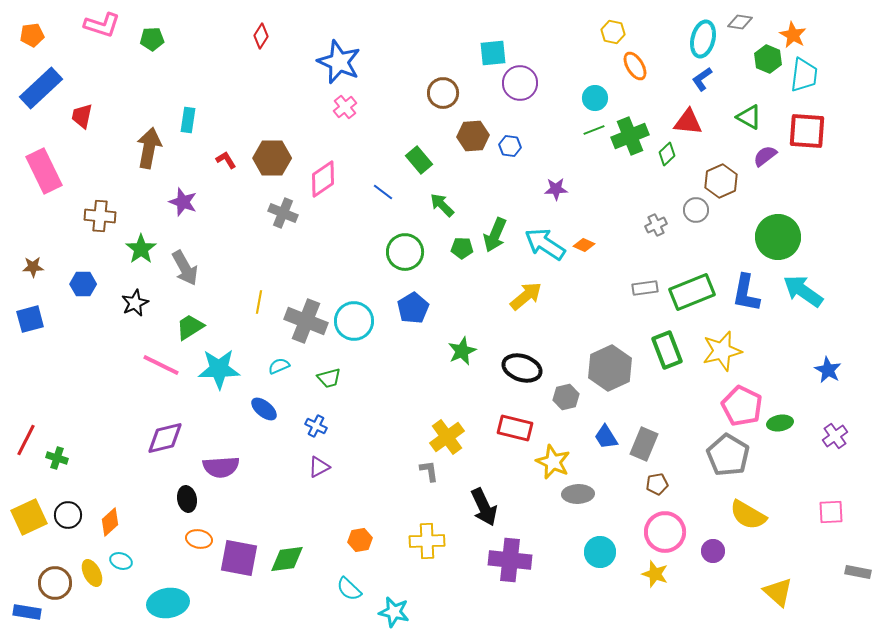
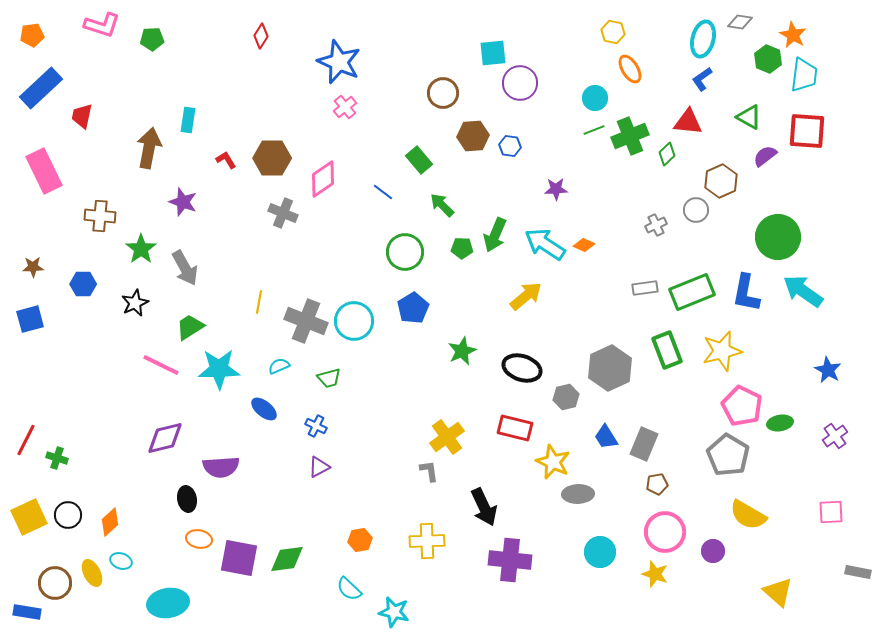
orange ellipse at (635, 66): moved 5 px left, 3 px down
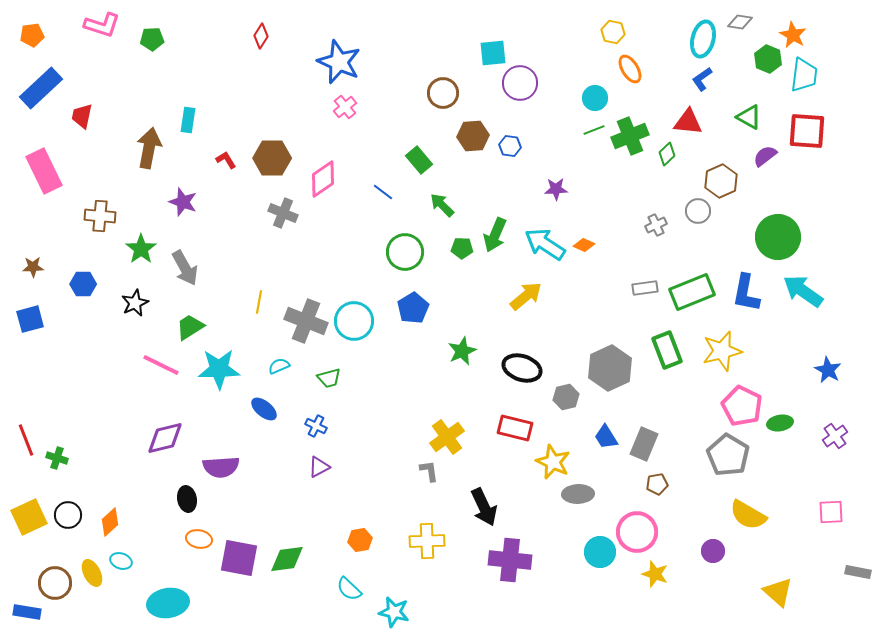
gray circle at (696, 210): moved 2 px right, 1 px down
red line at (26, 440): rotated 48 degrees counterclockwise
pink circle at (665, 532): moved 28 px left
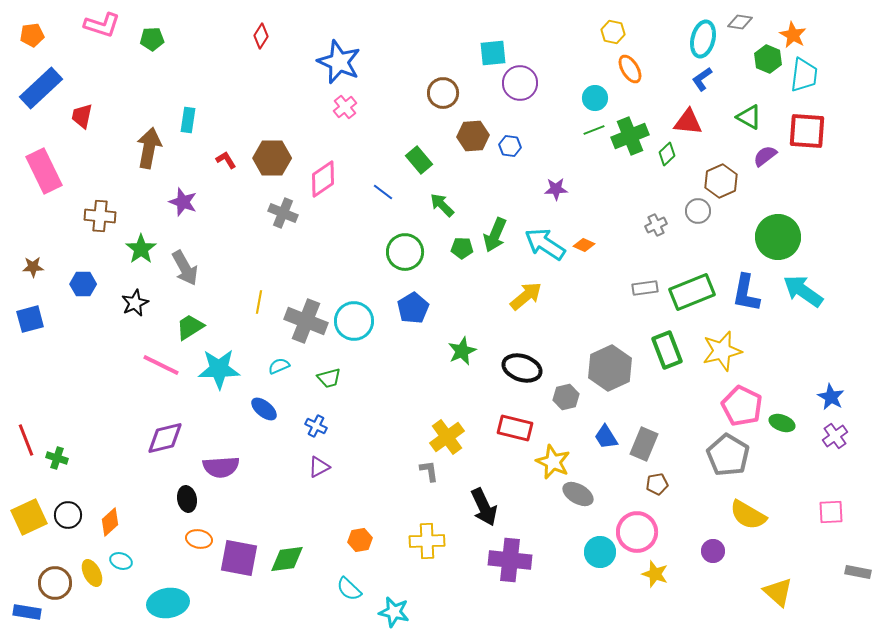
blue star at (828, 370): moved 3 px right, 27 px down
green ellipse at (780, 423): moved 2 px right; rotated 30 degrees clockwise
gray ellipse at (578, 494): rotated 32 degrees clockwise
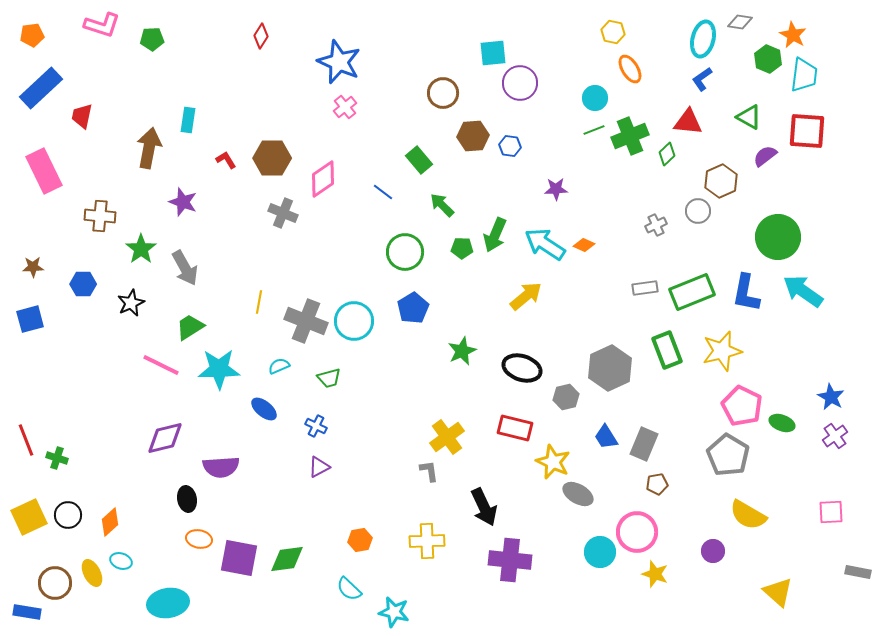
black star at (135, 303): moved 4 px left
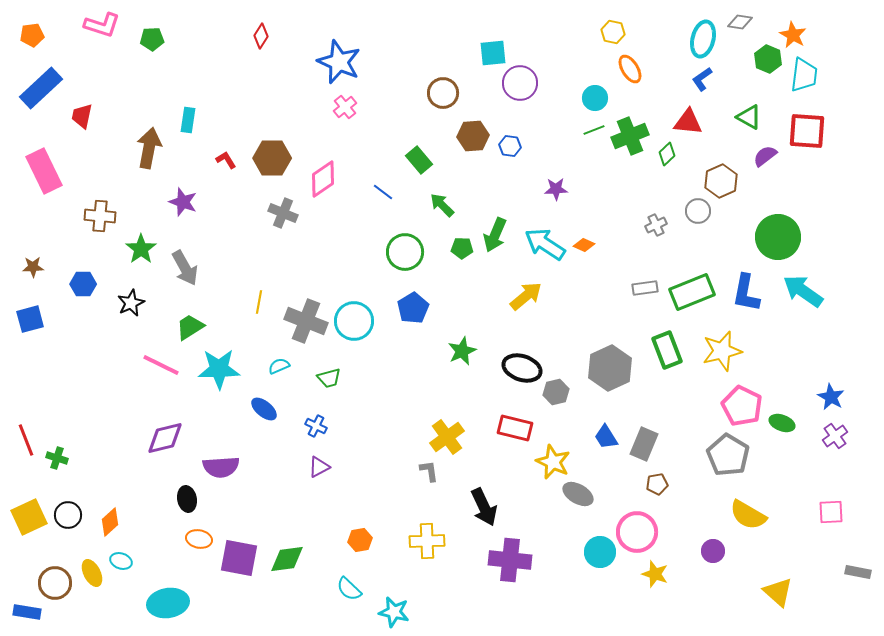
gray hexagon at (566, 397): moved 10 px left, 5 px up
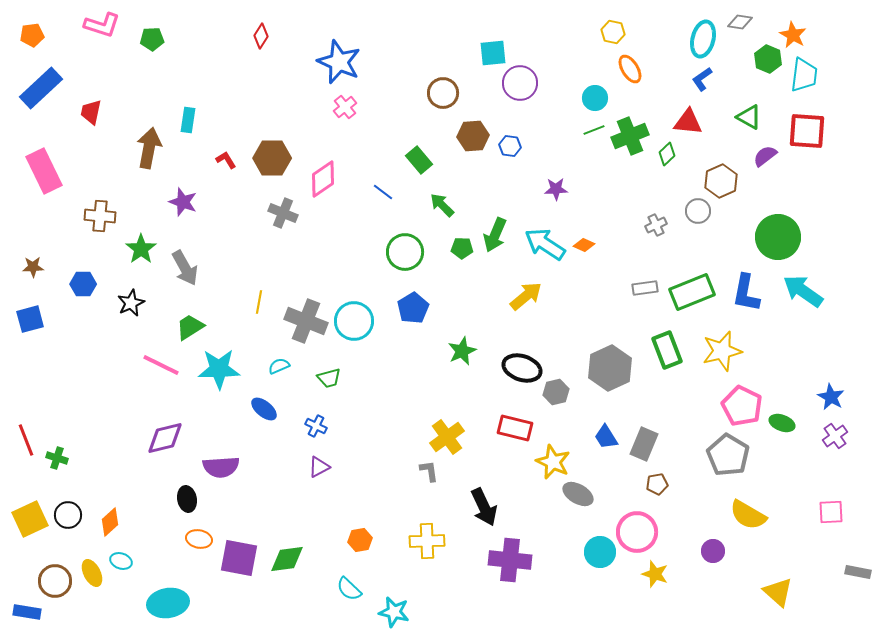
red trapezoid at (82, 116): moved 9 px right, 4 px up
yellow square at (29, 517): moved 1 px right, 2 px down
brown circle at (55, 583): moved 2 px up
